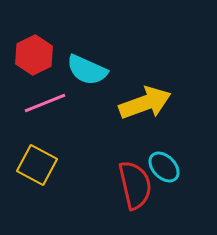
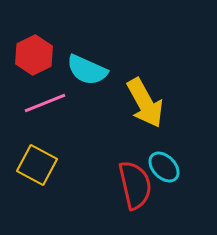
yellow arrow: rotated 81 degrees clockwise
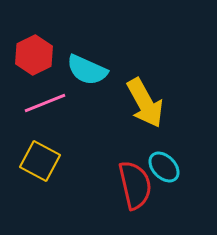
yellow square: moved 3 px right, 4 px up
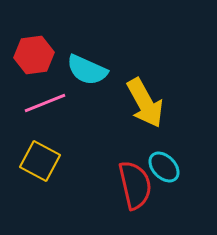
red hexagon: rotated 18 degrees clockwise
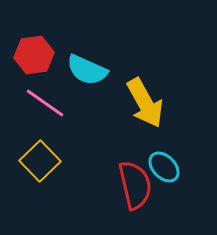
pink line: rotated 57 degrees clockwise
yellow square: rotated 18 degrees clockwise
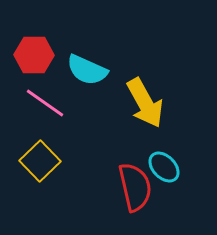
red hexagon: rotated 9 degrees clockwise
red semicircle: moved 2 px down
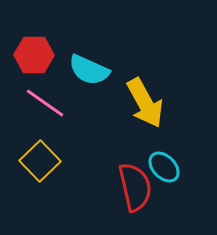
cyan semicircle: moved 2 px right
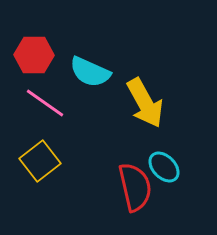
cyan semicircle: moved 1 px right, 2 px down
yellow square: rotated 6 degrees clockwise
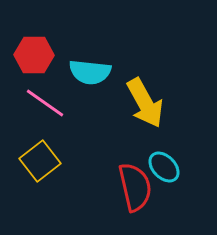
cyan semicircle: rotated 18 degrees counterclockwise
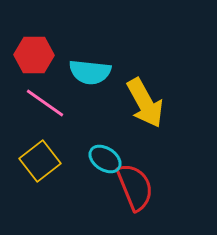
cyan ellipse: moved 59 px left, 8 px up; rotated 12 degrees counterclockwise
red semicircle: rotated 9 degrees counterclockwise
